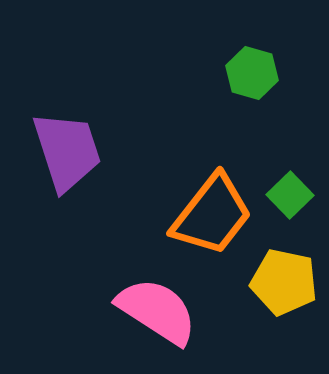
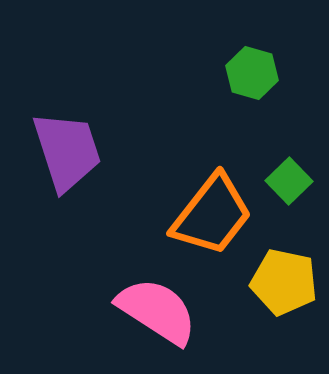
green square: moved 1 px left, 14 px up
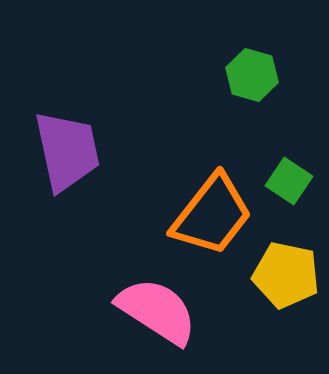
green hexagon: moved 2 px down
purple trapezoid: rotated 6 degrees clockwise
green square: rotated 12 degrees counterclockwise
yellow pentagon: moved 2 px right, 7 px up
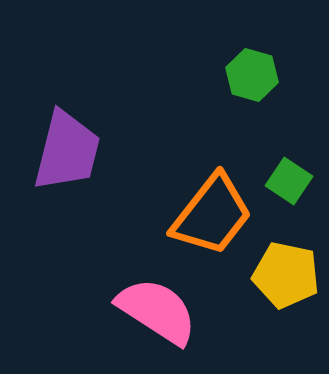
purple trapezoid: rotated 26 degrees clockwise
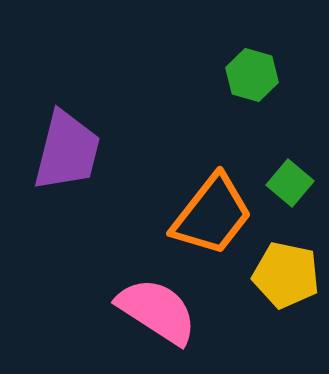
green square: moved 1 px right, 2 px down; rotated 6 degrees clockwise
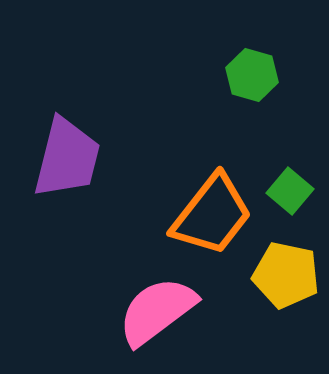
purple trapezoid: moved 7 px down
green square: moved 8 px down
pink semicircle: rotated 70 degrees counterclockwise
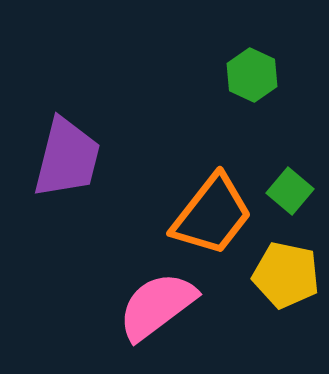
green hexagon: rotated 9 degrees clockwise
pink semicircle: moved 5 px up
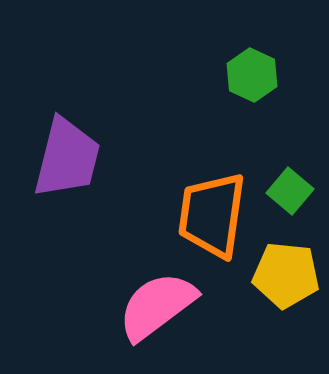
orange trapezoid: rotated 150 degrees clockwise
yellow pentagon: rotated 6 degrees counterclockwise
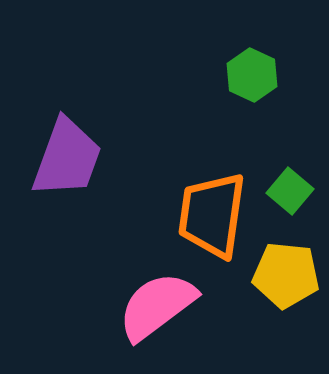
purple trapezoid: rotated 6 degrees clockwise
